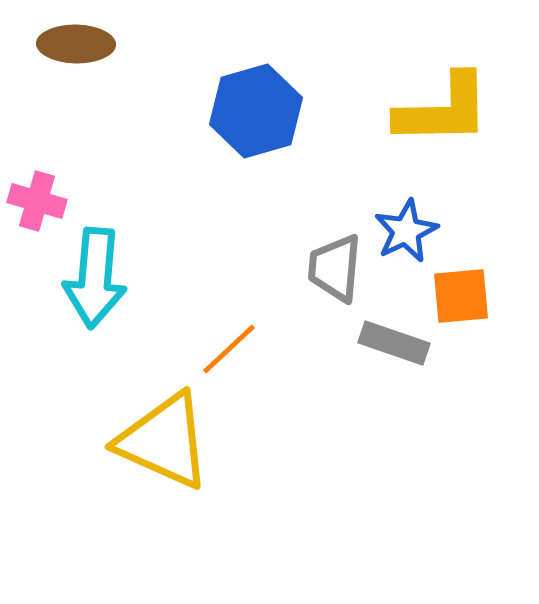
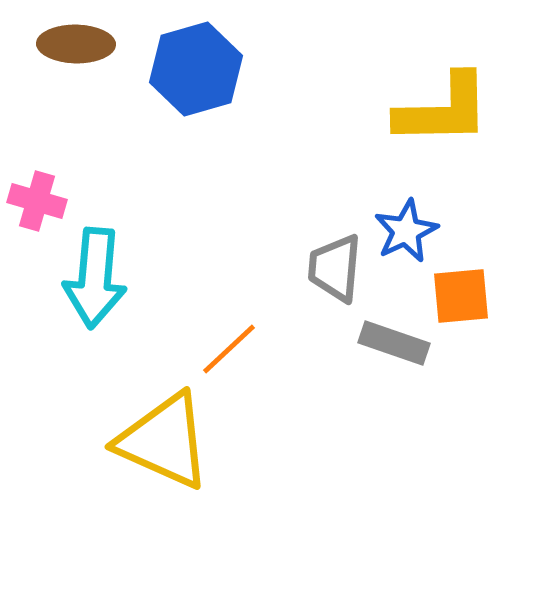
blue hexagon: moved 60 px left, 42 px up
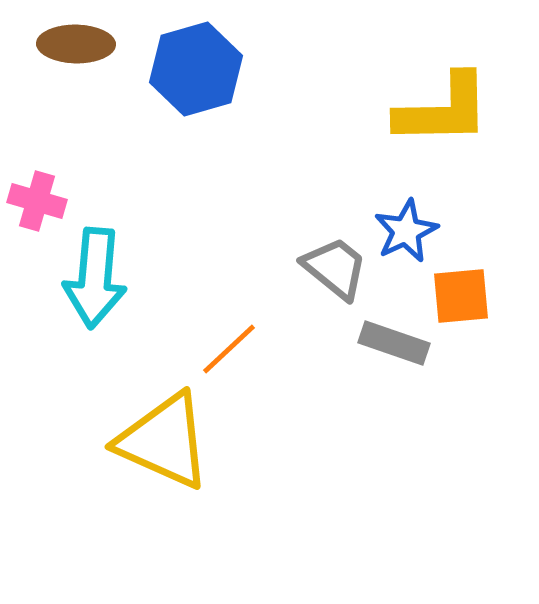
gray trapezoid: rotated 124 degrees clockwise
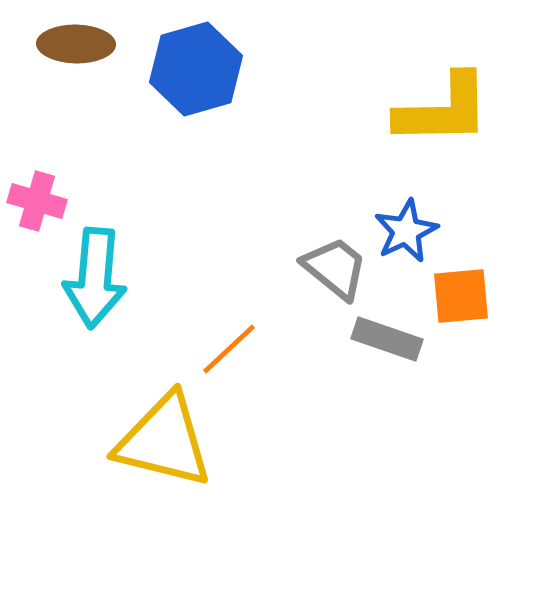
gray rectangle: moved 7 px left, 4 px up
yellow triangle: rotated 10 degrees counterclockwise
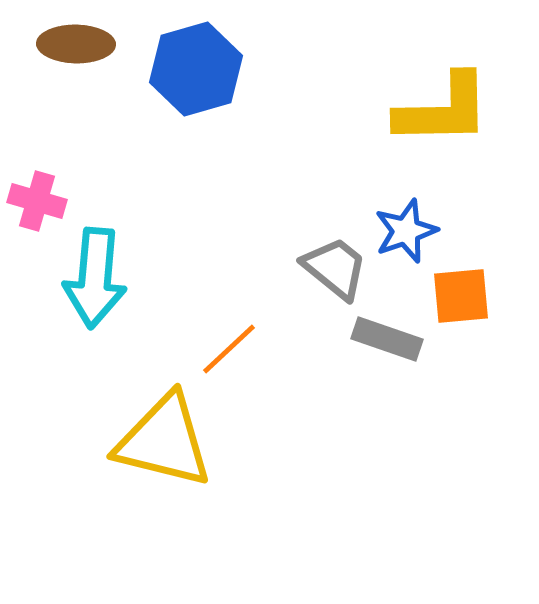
blue star: rotated 6 degrees clockwise
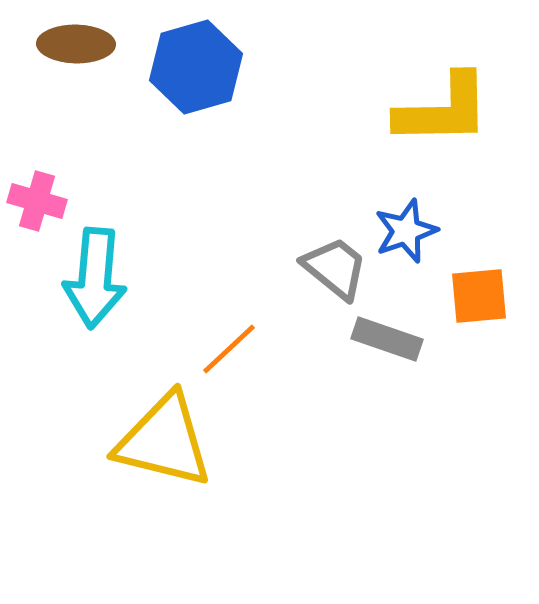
blue hexagon: moved 2 px up
orange square: moved 18 px right
